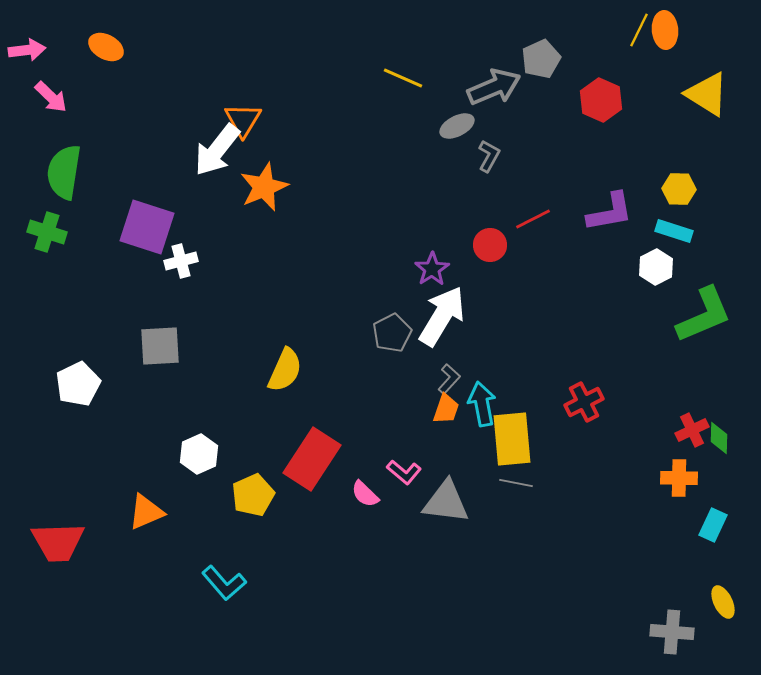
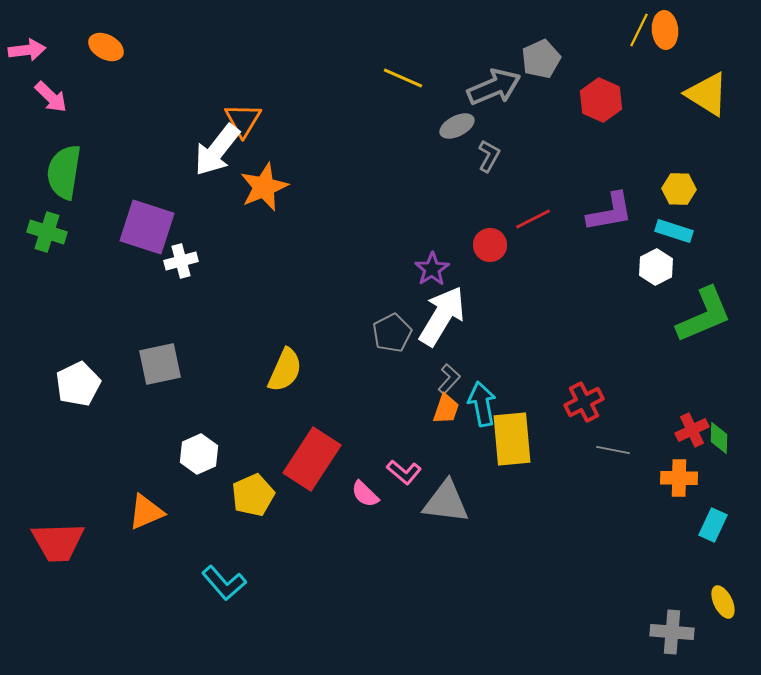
gray square at (160, 346): moved 18 px down; rotated 9 degrees counterclockwise
gray line at (516, 483): moved 97 px right, 33 px up
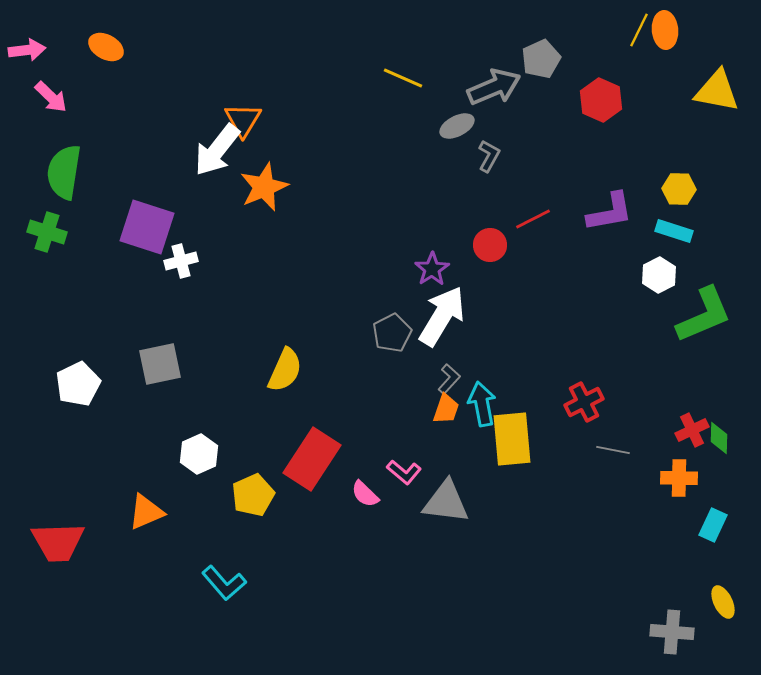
yellow triangle at (707, 94): moved 10 px right, 3 px up; rotated 21 degrees counterclockwise
white hexagon at (656, 267): moved 3 px right, 8 px down
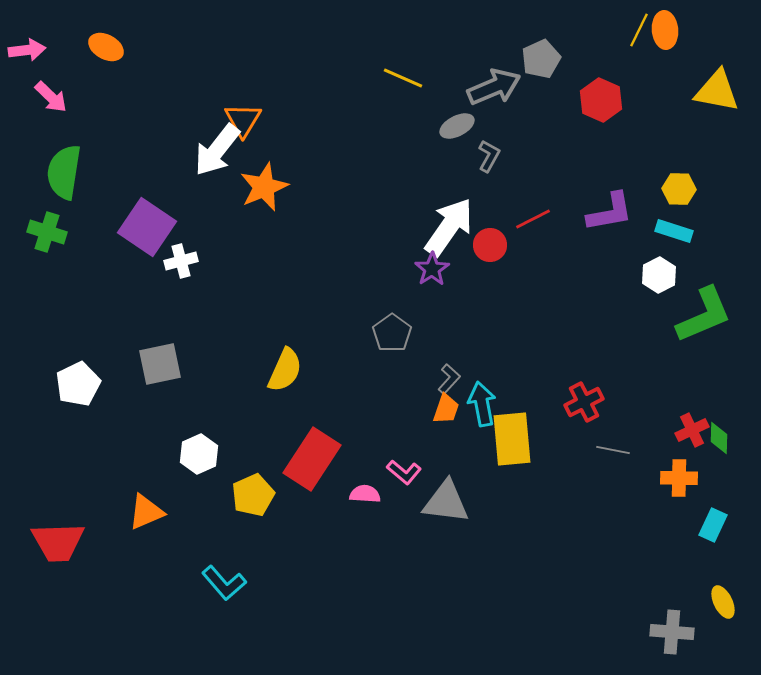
purple square at (147, 227): rotated 16 degrees clockwise
white arrow at (442, 316): moved 7 px right, 89 px up; rotated 4 degrees clockwise
gray pentagon at (392, 333): rotated 9 degrees counterclockwise
pink semicircle at (365, 494): rotated 140 degrees clockwise
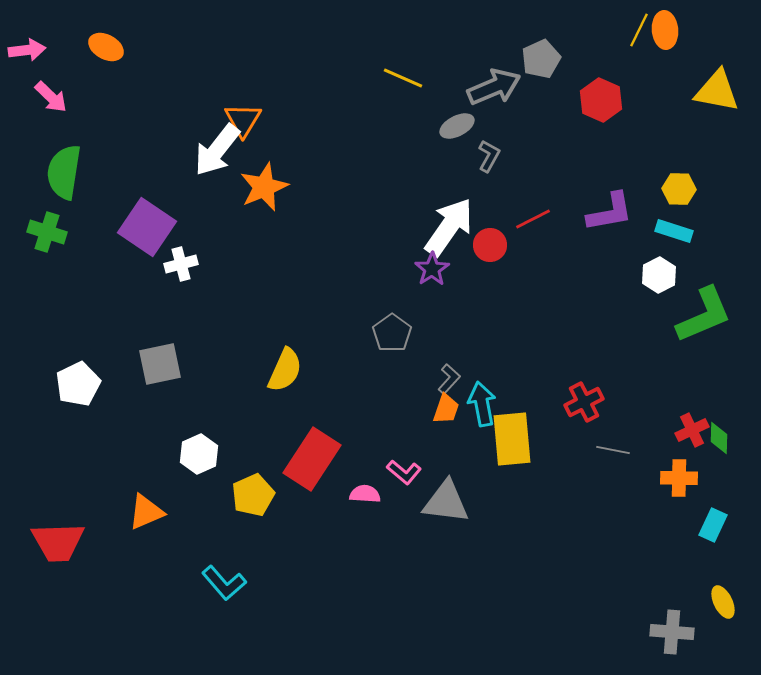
white cross at (181, 261): moved 3 px down
